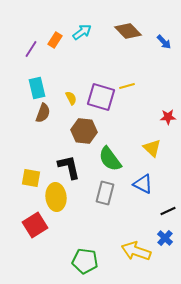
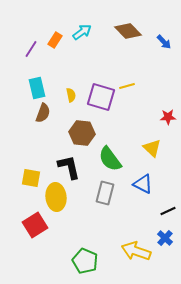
yellow semicircle: moved 3 px up; rotated 16 degrees clockwise
brown hexagon: moved 2 px left, 2 px down
green pentagon: rotated 15 degrees clockwise
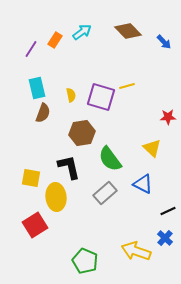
brown hexagon: rotated 15 degrees counterclockwise
gray rectangle: rotated 35 degrees clockwise
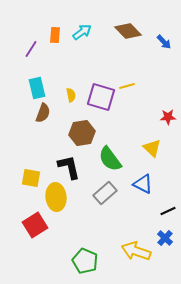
orange rectangle: moved 5 px up; rotated 28 degrees counterclockwise
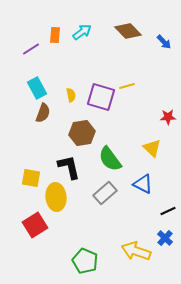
purple line: rotated 24 degrees clockwise
cyan rectangle: rotated 15 degrees counterclockwise
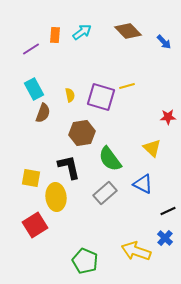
cyan rectangle: moved 3 px left, 1 px down
yellow semicircle: moved 1 px left
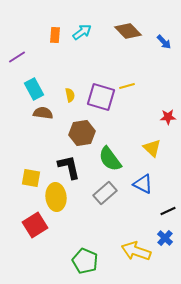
purple line: moved 14 px left, 8 px down
brown semicircle: rotated 102 degrees counterclockwise
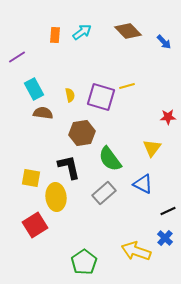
yellow triangle: rotated 24 degrees clockwise
gray rectangle: moved 1 px left
green pentagon: moved 1 px left, 1 px down; rotated 15 degrees clockwise
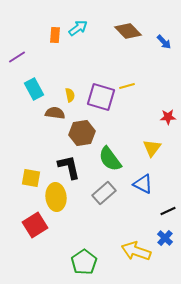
cyan arrow: moved 4 px left, 4 px up
brown semicircle: moved 12 px right
